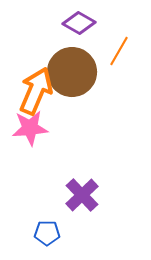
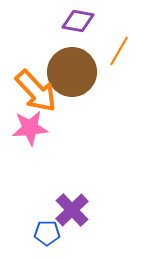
purple diamond: moved 1 px left, 2 px up; rotated 20 degrees counterclockwise
orange arrow: rotated 114 degrees clockwise
purple cross: moved 10 px left, 15 px down
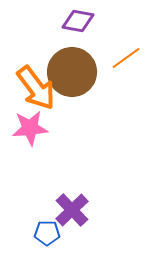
orange line: moved 7 px right, 7 px down; rotated 24 degrees clockwise
orange arrow: moved 3 px up; rotated 6 degrees clockwise
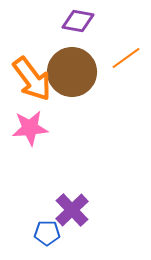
orange arrow: moved 4 px left, 9 px up
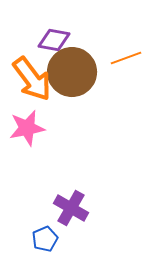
purple diamond: moved 24 px left, 19 px down
orange line: rotated 16 degrees clockwise
pink star: moved 3 px left; rotated 6 degrees counterclockwise
purple cross: moved 1 px left, 2 px up; rotated 16 degrees counterclockwise
blue pentagon: moved 2 px left, 6 px down; rotated 25 degrees counterclockwise
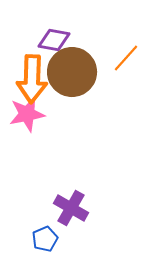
orange line: rotated 28 degrees counterclockwise
orange arrow: rotated 39 degrees clockwise
pink star: moved 14 px up
